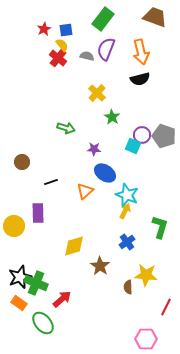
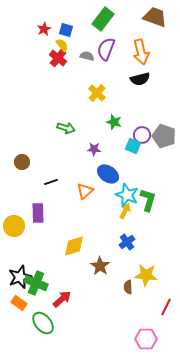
blue square: rotated 24 degrees clockwise
green star: moved 2 px right, 5 px down; rotated 14 degrees counterclockwise
blue ellipse: moved 3 px right, 1 px down
green L-shape: moved 12 px left, 27 px up
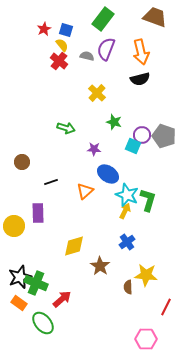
red cross: moved 1 px right, 3 px down
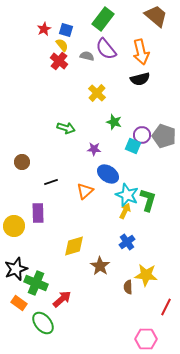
brown trapezoid: moved 1 px right, 1 px up; rotated 20 degrees clockwise
purple semicircle: rotated 60 degrees counterclockwise
black star: moved 4 px left, 8 px up
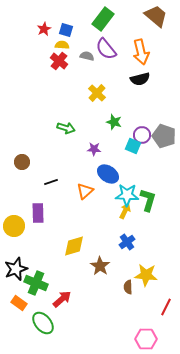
yellow semicircle: rotated 48 degrees counterclockwise
cyan star: rotated 20 degrees counterclockwise
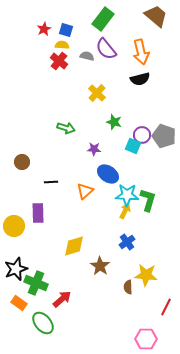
black line: rotated 16 degrees clockwise
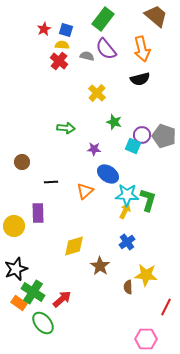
orange arrow: moved 1 px right, 3 px up
green arrow: rotated 12 degrees counterclockwise
green cross: moved 3 px left, 9 px down; rotated 10 degrees clockwise
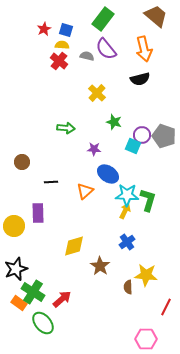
orange arrow: moved 2 px right
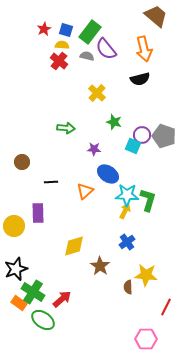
green rectangle: moved 13 px left, 13 px down
green ellipse: moved 3 px up; rotated 15 degrees counterclockwise
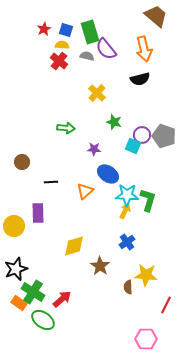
green rectangle: rotated 55 degrees counterclockwise
red line: moved 2 px up
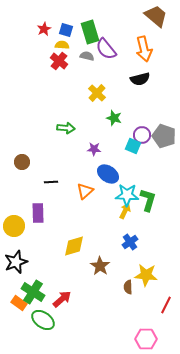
green star: moved 4 px up
blue cross: moved 3 px right
black star: moved 7 px up
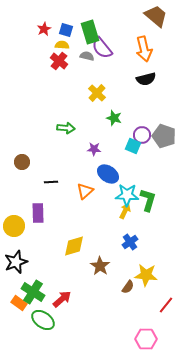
purple semicircle: moved 4 px left, 1 px up
black semicircle: moved 6 px right
brown semicircle: rotated 144 degrees counterclockwise
red line: rotated 12 degrees clockwise
